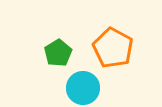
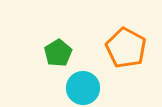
orange pentagon: moved 13 px right
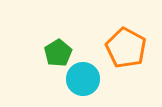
cyan circle: moved 9 px up
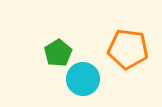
orange pentagon: moved 2 px right, 1 px down; rotated 21 degrees counterclockwise
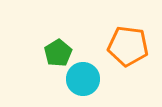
orange pentagon: moved 3 px up
